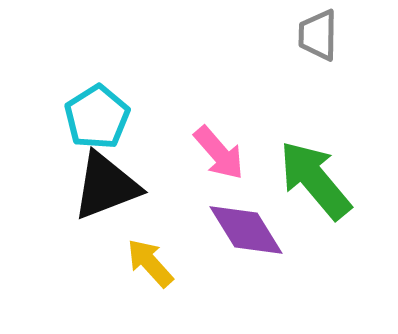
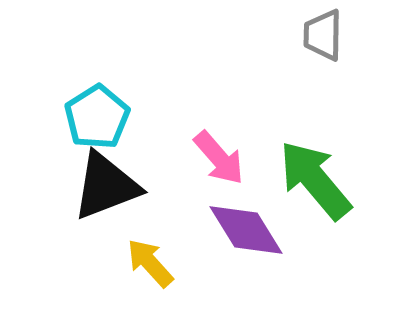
gray trapezoid: moved 5 px right
pink arrow: moved 5 px down
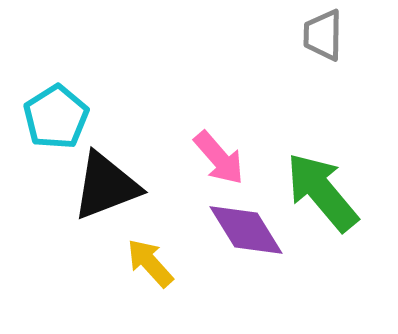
cyan pentagon: moved 41 px left
green arrow: moved 7 px right, 12 px down
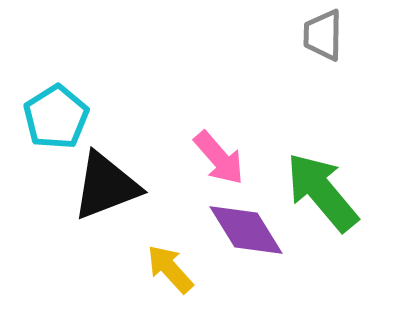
yellow arrow: moved 20 px right, 6 px down
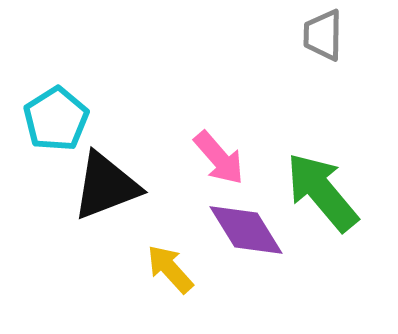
cyan pentagon: moved 2 px down
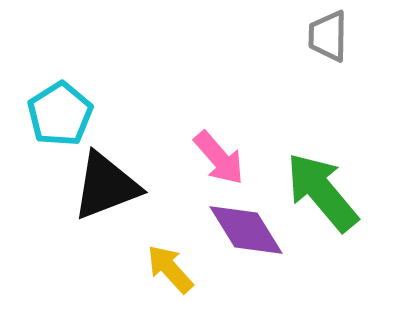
gray trapezoid: moved 5 px right, 1 px down
cyan pentagon: moved 4 px right, 5 px up
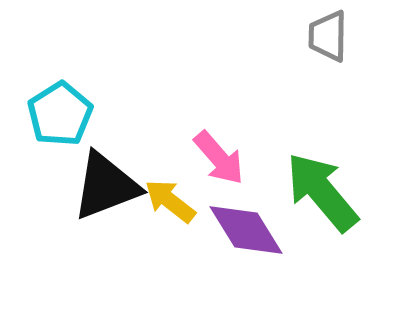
yellow arrow: moved 68 px up; rotated 10 degrees counterclockwise
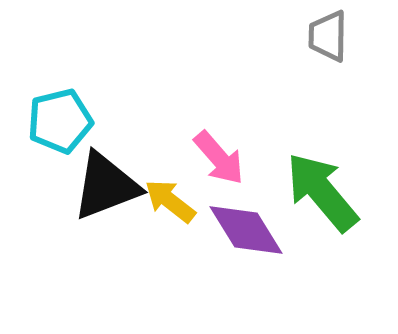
cyan pentagon: moved 7 px down; rotated 18 degrees clockwise
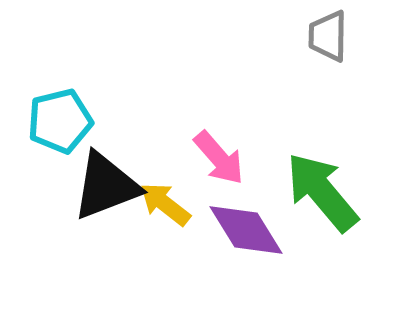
yellow arrow: moved 5 px left, 3 px down
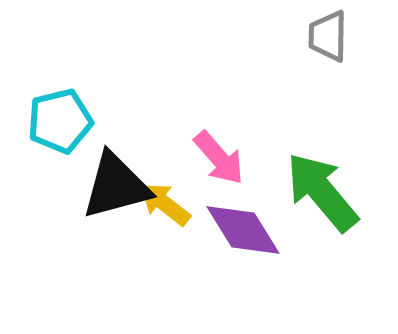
black triangle: moved 10 px right; rotated 6 degrees clockwise
purple diamond: moved 3 px left
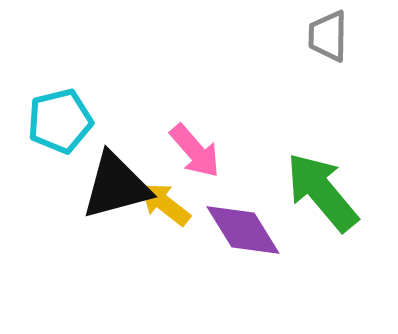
pink arrow: moved 24 px left, 7 px up
